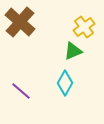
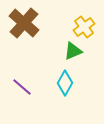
brown cross: moved 4 px right, 1 px down
purple line: moved 1 px right, 4 px up
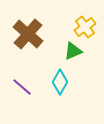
brown cross: moved 4 px right, 11 px down
yellow cross: moved 1 px right
cyan diamond: moved 5 px left, 1 px up
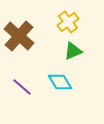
yellow cross: moved 17 px left, 5 px up
brown cross: moved 9 px left, 2 px down
cyan diamond: rotated 60 degrees counterclockwise
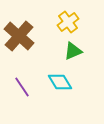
purple line: rotated 15 degrees clockwise
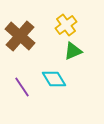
yellow cross: moved 2 px left, 3 px down
brown cross: moved 1 px right
cyan diamond: moved 6 px left, 3 px up
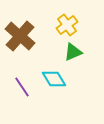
yellow cross: moved 1 px right
green triangle: moved 1 px down
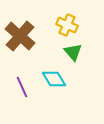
yellow cross: rotated 30 degrees counterclockwise
green triangle: rotated 48 degrees counterclockwise
purple line: rotated 10 degrees clockwise
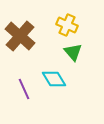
purple line: moved 2 px right, 2 px down
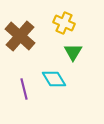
yellow cross: moved 3 px left, 2 px up
green triangle: rotated 12 degrees clockwise
purple line: rotated 10 degrees clockwise
